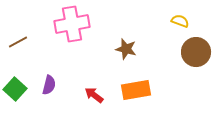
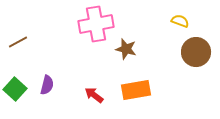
pink cross: moved 24 px right
purple semicircle: moved 2 px left
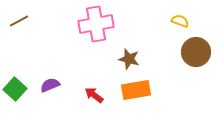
brown line: moved 1 px right, 21 px up
brown star: moved 3 px right, 10 px down
purple semicircle: moved 3 px right; rotated 126 degrees counterclockwise
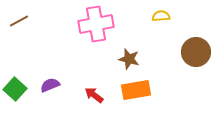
yellow semicircle: moved 19 px left, 5 px up; rotated 24 degrees counterclockwise
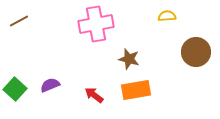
yellow semicircle: moved 6 px right
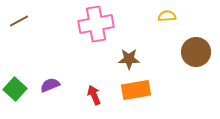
brown star: rotated 15 degrees counterclockwise
red arrow: rotated 30 degrees clockwise
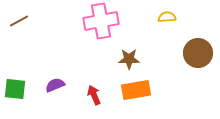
yellow semicircle: moved 1 px down
pink cross: moved 5 px right, 3 px up
brown circle: moved 2 px right, 1 px down
purple semicircle: moved 5 px right
green square: rotated 35 degrees counterclockwise
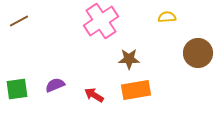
pink cross: rotated 24 degrees counterclockwise
green square: moved 2 px right; rotated 15 degrees counterclockwise
red arrow: rotated 36 degrees counterclockwise
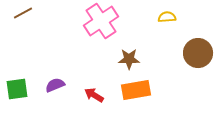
brown line: moved 4 px right, 8 px up
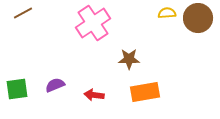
yellow semicircle: moved 4 px up
pink cross: moved 8 px left, 2 px down
brown circle: moved 35 px up
orange rectangle: moved 9 px right, 2 px down
red arrow: rotated 24 degrees counterclockwise
